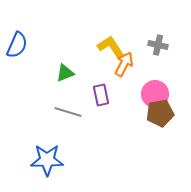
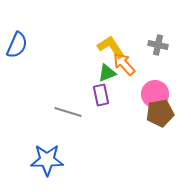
orange arrow: rotated 70 degrees counterclockwise
green triangle: moved 42 px right
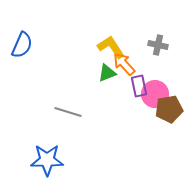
blue semicircle: moved 5 px right
purple rectangle: moved 38 px right, 9 px up
brown pentagon: moved 9 px right, 4 px up
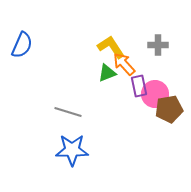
gray cross: rotated 12 degrees counterclockwise
blue star: moved 25 px right, 10 px up
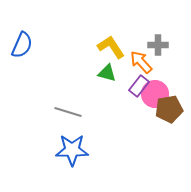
orange arrow: moved 17 px right, 2 px up
green triangle: rotated 36 degrees clockwise
purple rectangle: rotated 50 degrees clockwise
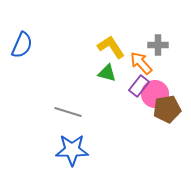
orange arrow: moved 1 px down
brown pentagon: moved 2 px left
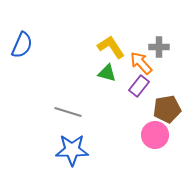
gray cross: moved 1 px right, 2 px down
pink circle: moved 41 px down
